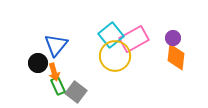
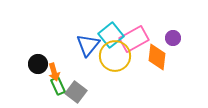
blue triangle: moved 32 px right
orange diamond: moved 19 px left
black circle: moved 1 px down
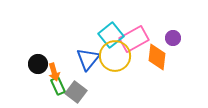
blue triangle: moved 14 px down
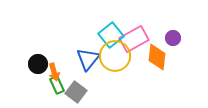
green rectangle: moved 1 px left, 1 px up
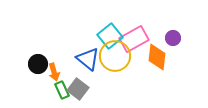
cyan square: moved 1 px left, 1 px down
blue triangle: rotated 30 degrees counterclockwise
green rectangle: moved 5 px right, 5 px down
gray square: moved 2 px right, 3 px up
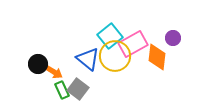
pink rectangle: moved 1 px left, 5 px down
orange arrow: rotated 42 degrees counterclockwise
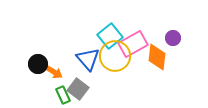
blue triangle: rotated 10 degrees clockwise
green rectangle: moved 1 px right, 5 px down
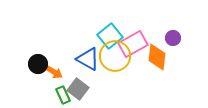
blue triangle: rotated 20 degrees counterclockwise
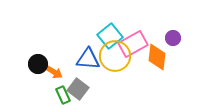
blue triangle: rotated 25 degrees counterclockwise
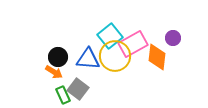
black circle: moved 20 px right, 7 px up
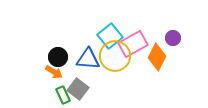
orange diamond: rotated 20 degrees clockwise
